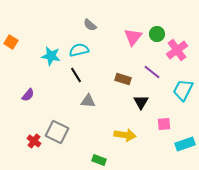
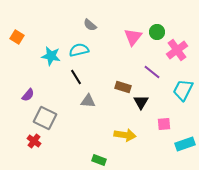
green circle: moved 2 px up
orange square: moved 6 px right, 5 px up
black line: moved 2 px down
brown rectangle: moved 8 px down
gray square: moved 12 px left, 14 px up
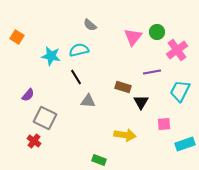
purple line: rotated 48 degrees counterclockwise
cyan trapezoid: moved 3 px left, 1 px down
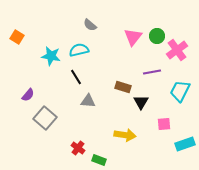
green circle: moved 4 px down
gray square: rotated 15 degrees clockwise
red cross: moved 44 px right, 7 px down
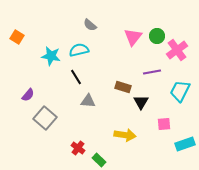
green rectangle: rotated 24 degrees clockwise
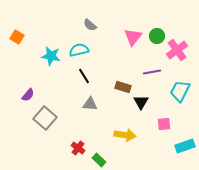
black line: moved 8 px right, 1 px up
gray triangle: moved 2 px right, 3 px down
cyan rectangle: moved 2 px down
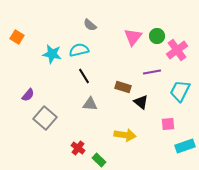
cyan star: moved 1 px right, 2 px up
black triangle: rotated 21 degrees counterclockwise
pink square: moved 4 px right
